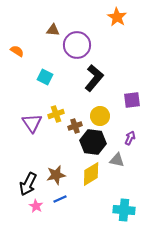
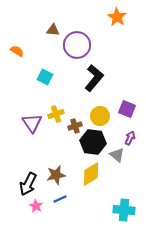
purple square: moved 5 px left, 9 px down; rotated 30 degrees clockwise
gray triangle: moved 5 px up; rotated 28 degrees clockwise
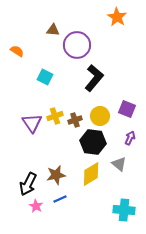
yellow cross: moved 1 px left, 2 px down
brown cross: moved 6 px up
gray triangle: moved 2 px right, 9 px down
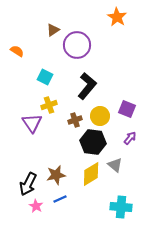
brown triangle: rotated 40 degrees counterclockwise
black L-shape: moved 7 px left, 8 px down
yellow cross: moved 6 px left, 11 px up
purple arrow: rotated 16 degrees clockwise
gray triangle: moved 4 px left, 1 px down
cyan cross: moved 3 px left, 3 px up
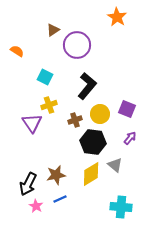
yellow circle: moved 2 px up
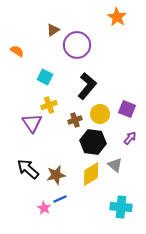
black arrow: moved 15 px up; rotated 105 degrees clockwise
pink star: moved 8 px right, 2 px down
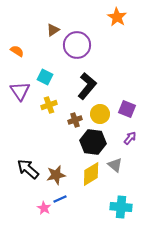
purple triangle: moved 12 px left, 32 px up
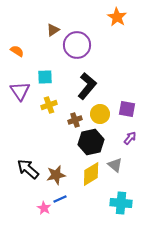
cyan square: rotated 28 degrees counterclockwise
purple square: rotated 12 degrees counterclockwise
black hexagon: moved 2 px left; rotated 20 degrees counterclockwise
cyan cross: moved 4 px up
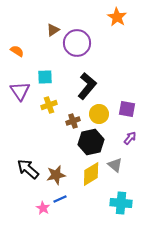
purple circle: moved 2 px up
yellow circle: moved 1 px left
brown cross: moved 2 px left, 1 px down
pink star: moved 1 px left
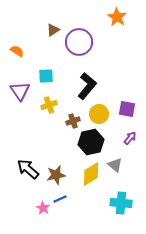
purple circle: moved 2 px right, 1 px up
cyan square: moved 1 px right, 1 px up
